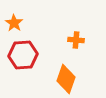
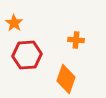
red hexagon: moved 4 px right
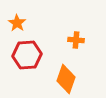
orange star: moved 3 px right
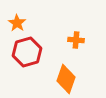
red hexagon: moved 3 px up; rotated 12 degrees counterclockwise
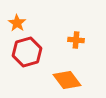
orange diamond: moved 1 px right, 1 px down; rotated 56 degrees counterclockwise
